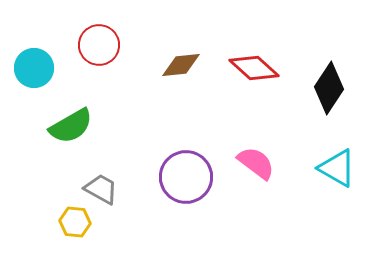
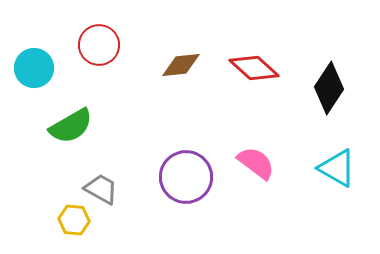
yellow hexagon: moved 1 px left, 2 px up
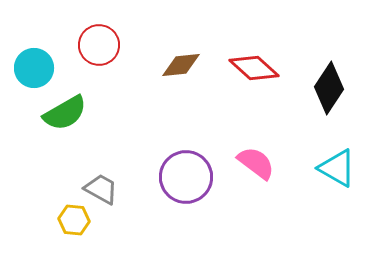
green semicircle: moved 6 px left, 13 px up
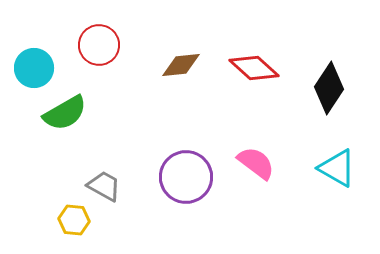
gray trapezoid: moved 3 px right, 3 px up
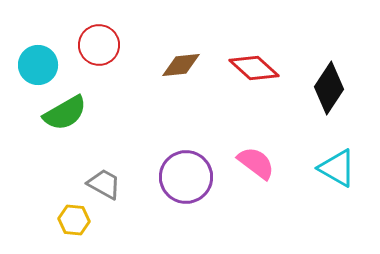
cyan circle: moved 4 px right, 3 px up
gray trapezoid: moved 2 px up
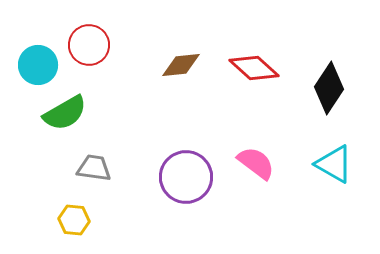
red circle: moved 10 px left
cyan triangle: moved 3 px left, 4 px up
gray trapezoid: moved 10 px left, 16 px up; rotated 21 degrees counterclockwise
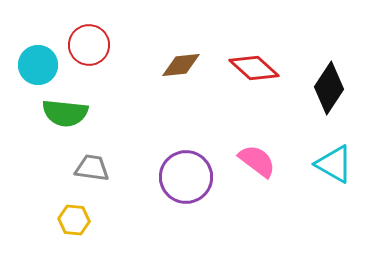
green semicircle: rotated 36 degrees clockwise
pink semicircle: moved 1 px right, 2 px up
gray trapezoid: moved 2 px left
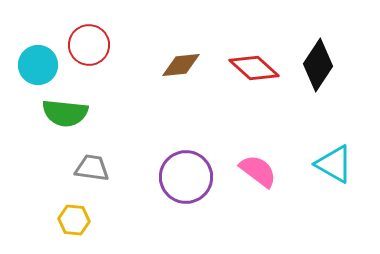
black diamond: moved 11 px left, 23 px up
pink semicircle: moved 1 px right, 10 px down
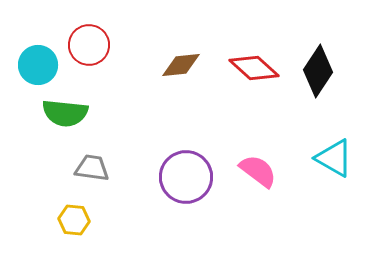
black diamond: moved 6 px down
cyan triangle: moved 6 px up
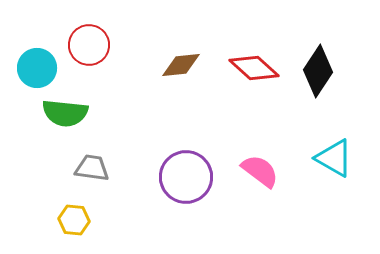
cyan circle: moved 1 px left, 3 px down
pink semicircle: moved 2 px right
